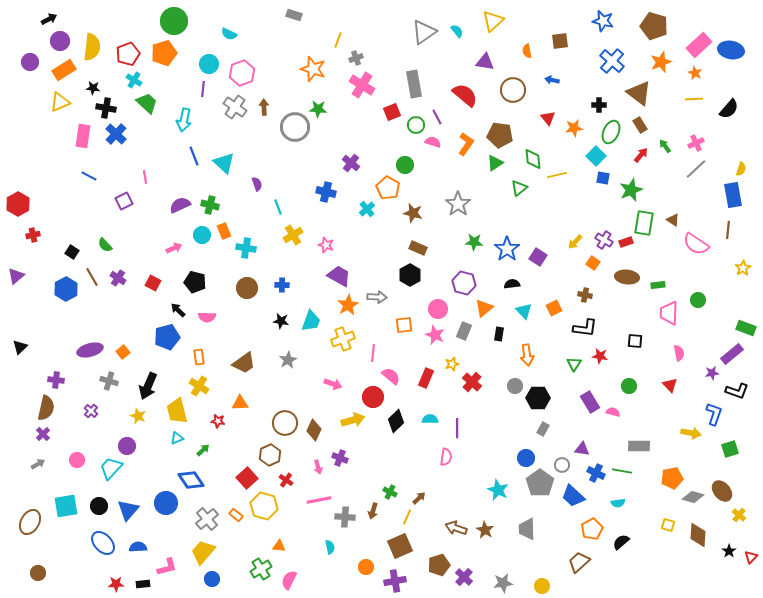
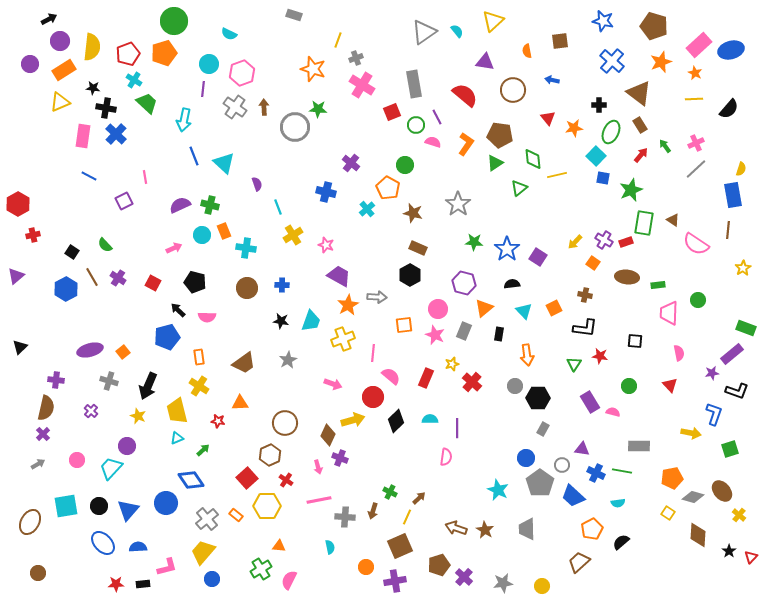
blue ellipse at (731, 50): rotated 25 degrees counterclockwise
purple circle at (30, 62): moved 2 px down
brown diamond at (314, 430): moved 14 px right, 5 px down
yellow hexagon at (264, 506): moved 3 px right; rotated 16 degrees counterclockwise
yellow square at (668, 525): moved 12 px up; rotated 16 degrees clockwise
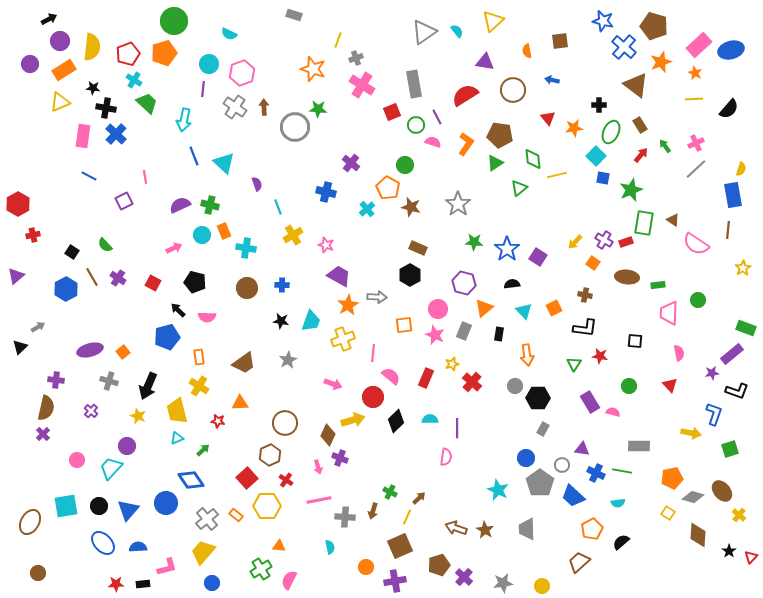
blue cross at (612, 61): moved 12 px right, 14 px up
brown triangle at (639, 93): moved 3 px left, 8 px up
red semicircle at (465, 95): rotated 72 degrees counterclockwise
brown star at (413, 213): moved 2 px left, 6 px up
gray arrow at (38, 464): moved 137 px up
blue circle at (212, 579): moved 4 px down
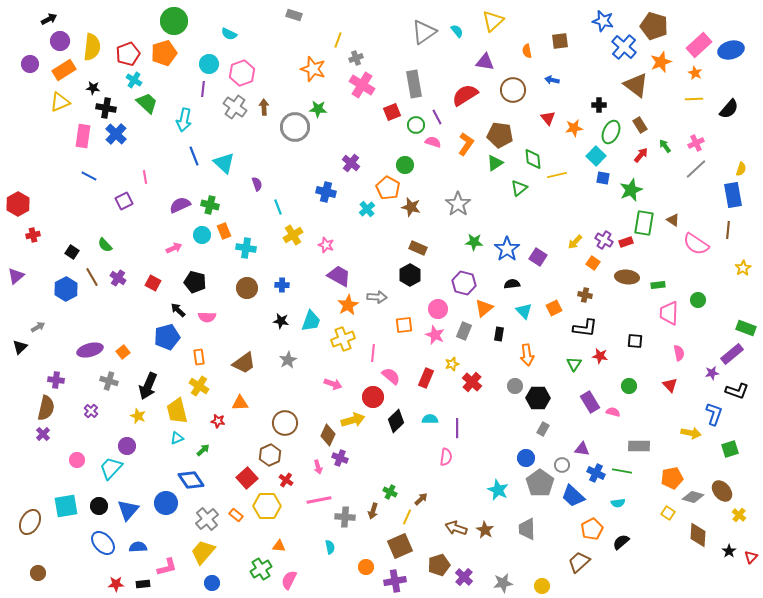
brown arrow at (419, 498): moved 2 px right, 1 px down
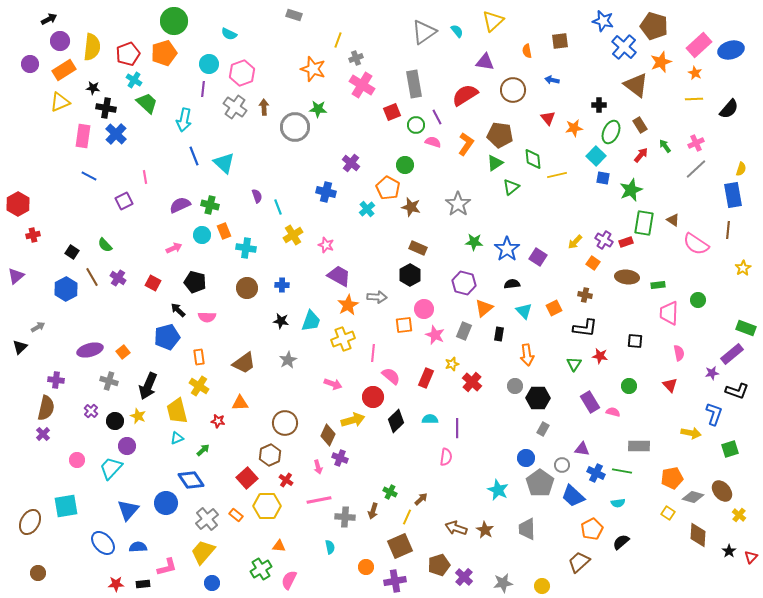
purple semicircle at (257, 184): moved 12 px down
green triangle at (519, 188): moved 8 px left, 1 px up
pink circle at (438, 309): moved 14 px left
black circle at (99, 506): moved 16 px right, 85 px up
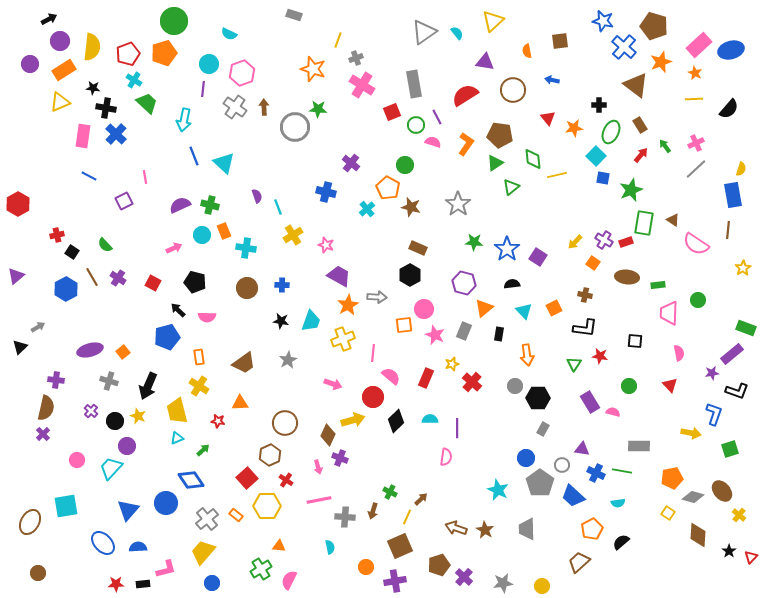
cyan semicircle at (457, 31): moved 2 px down
red cross at (33, 235): moved 24 px right
pink L-shape at (167, 567): moved 1 px left, 2 px down
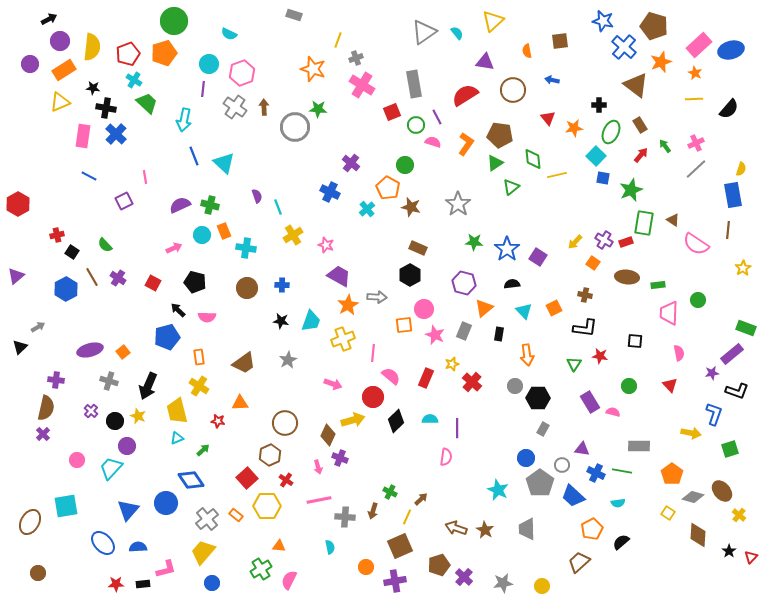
blue cross at (326, 192): moved 4 px right; rotated 12 degrees clockwise
orange pentagon at (672, 478): moved 4 px up; rotated 25 degrees counterclockwise
